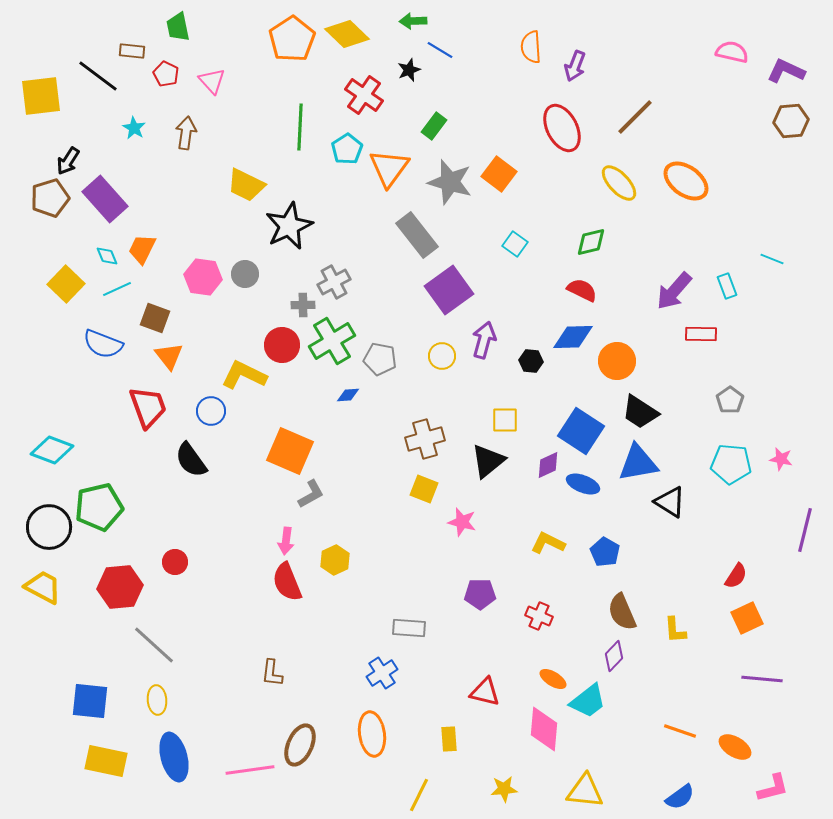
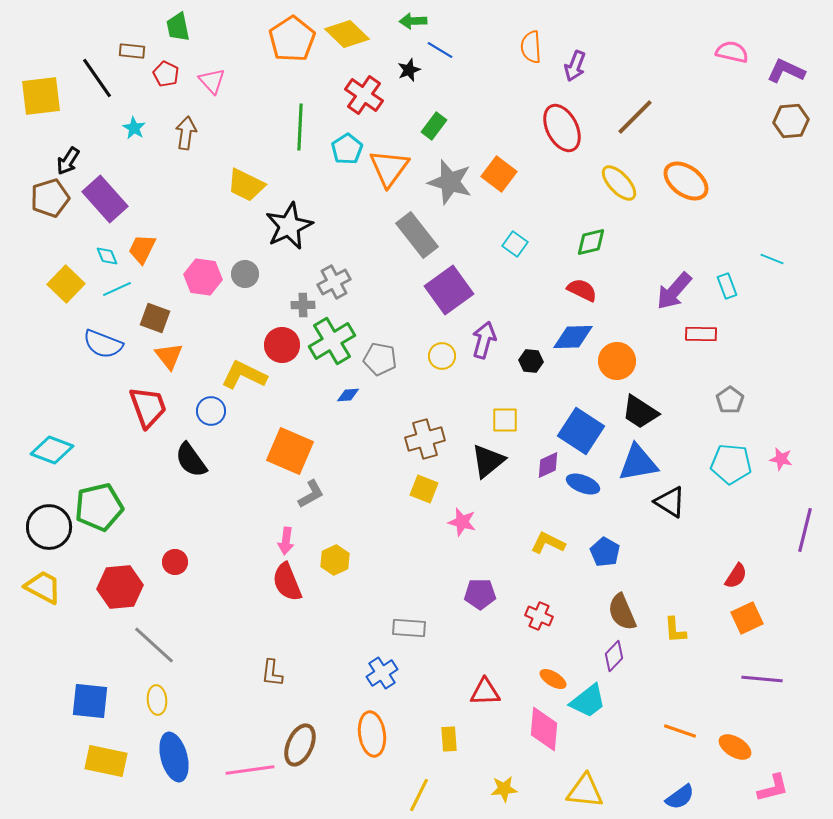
black line at (98, 76): moved 1 px left, 2 px down; rotated 18 degrees clockwise
red triangle at (485, 692): rotated 16 degrees counterclockwise
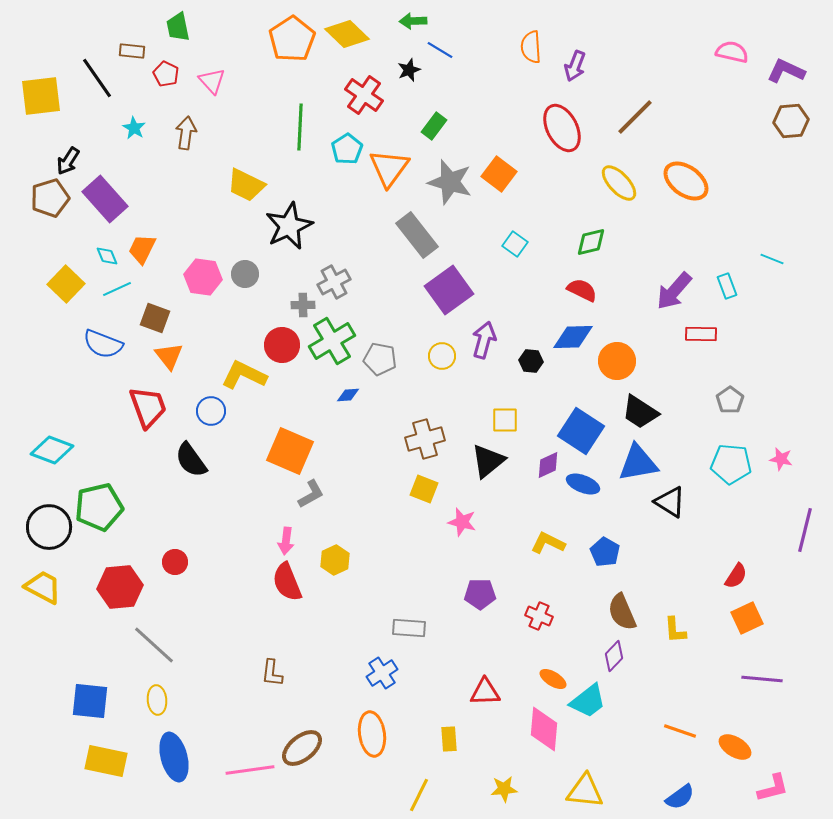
brown ellipse at (300, 745): moved 2 px right, 3 px down; rotated 27 degrees clockwise
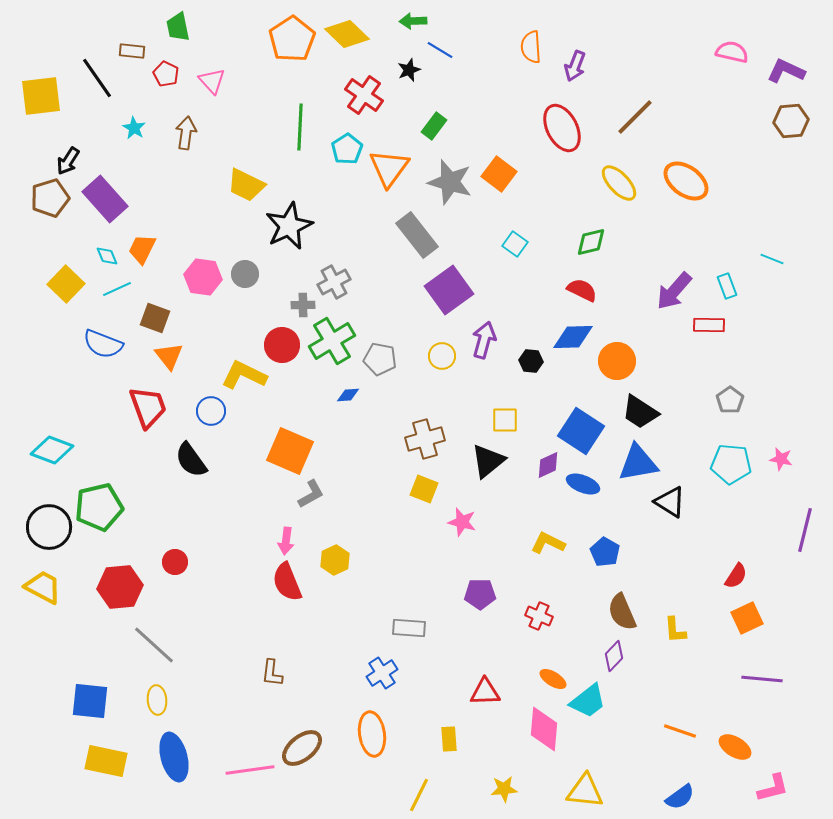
red rectangle at (701, 334): moved 8 px right, 9 px up
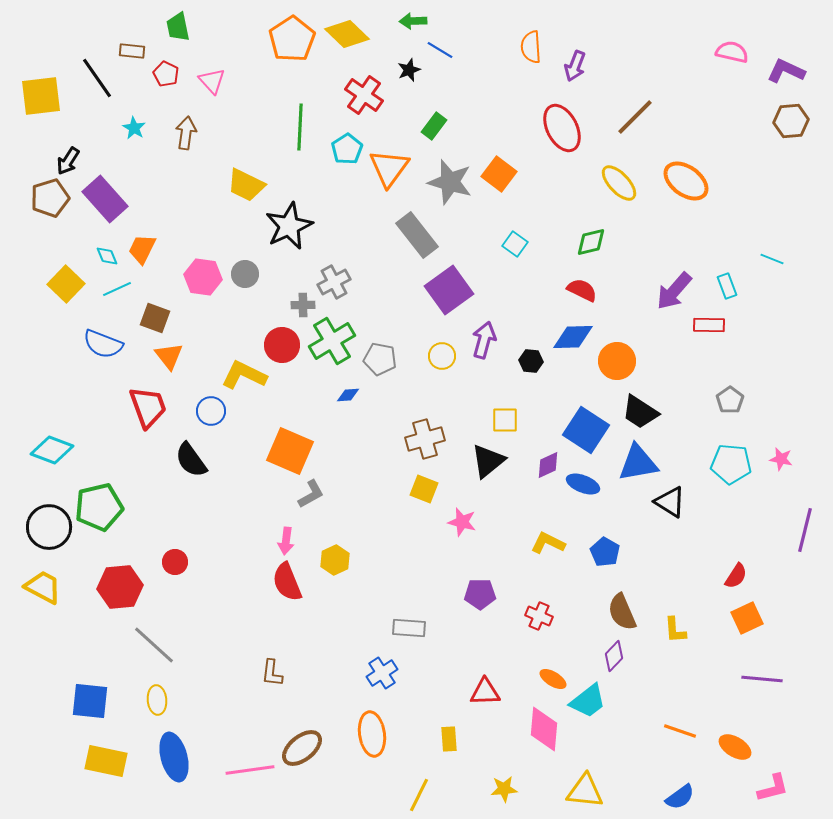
blue square at (581, 431): moved 5 px right, 1 px up
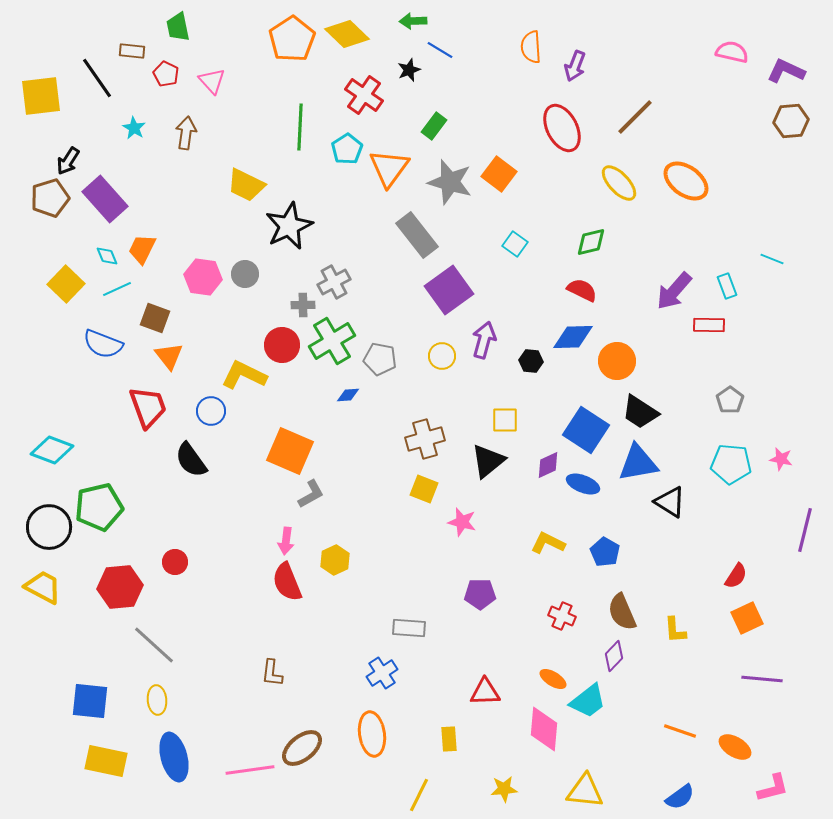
red cross at (539, 616): moved 23 px right
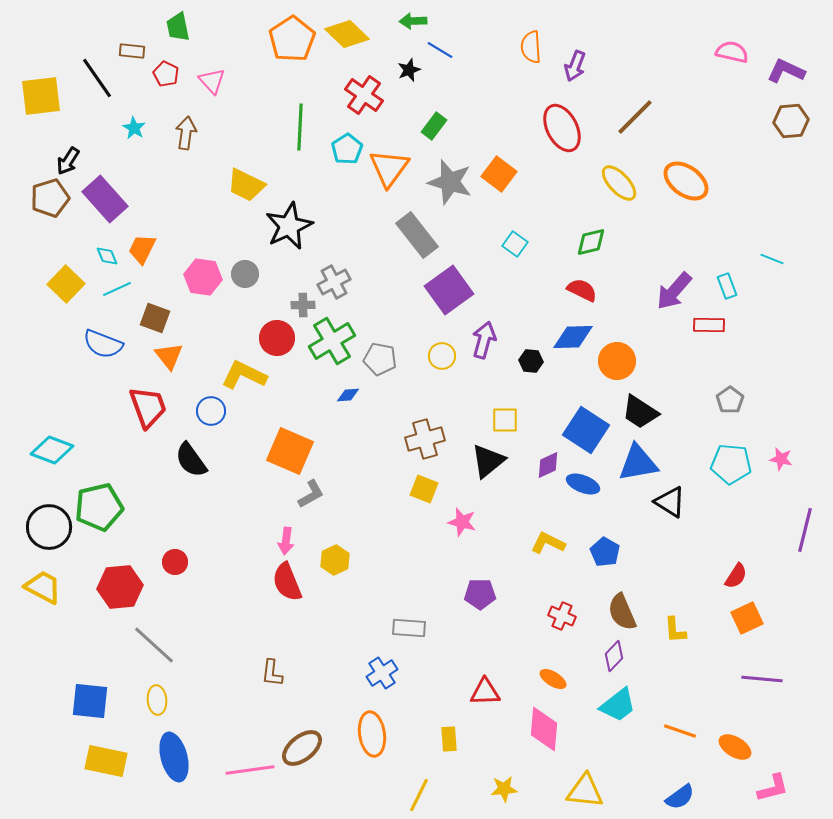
red circle at (282, 345): moved 5 px left, 7 px up
cyan trapezoid at (588, 701): moved 30 px right, 4 px down
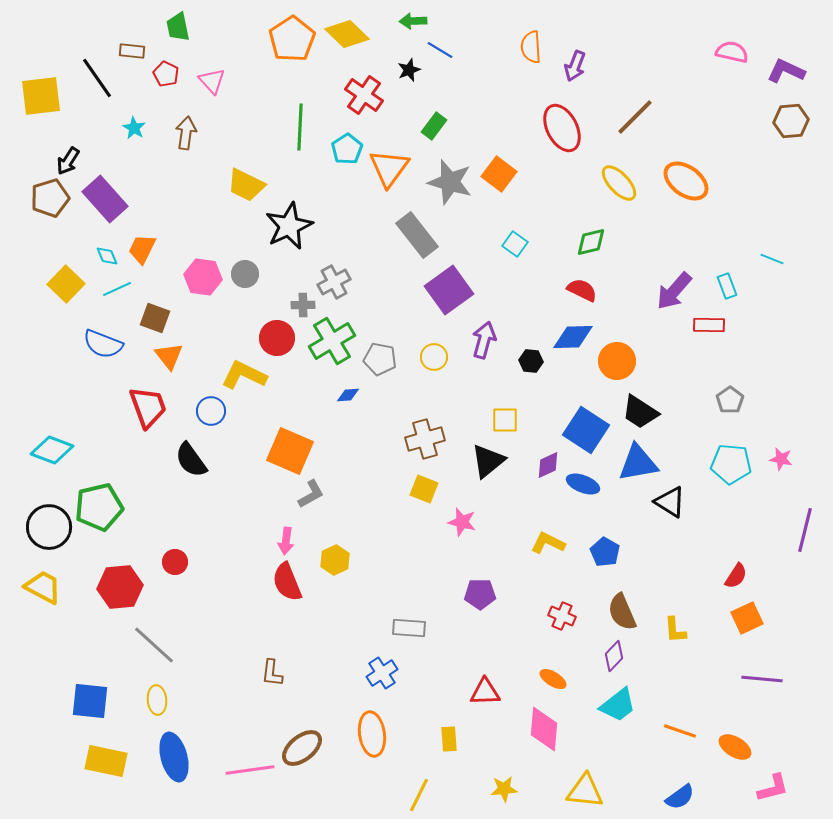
yellow circle at (442, 356): moved 8 px left, 1 px down
